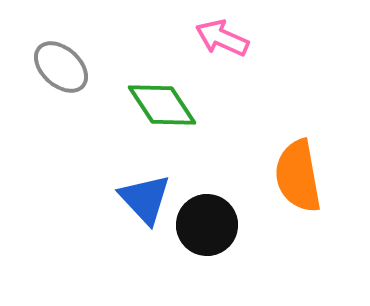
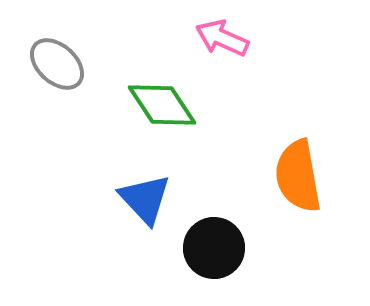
gray ellipse: moved 4 px left, 3 px up
black circle: moved 7 px right, 23 px down
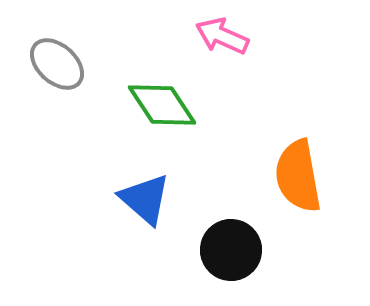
pink arrow: moved 2 px up
blue triangle: rotated 6 degrees counterclockwise
black circle: moved 17 px right, 2 px down
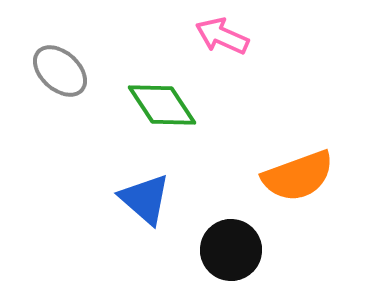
gray ellipse: moved 3 px right, 7 px down
orange semicircle: rotated 100 degrees counterclockwise
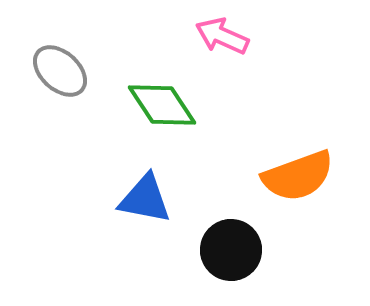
blue triangle: rotated 30 degrees counterclockwise
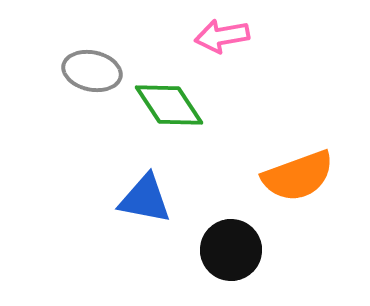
pink arrow: rotated 34 degrees counterclockwise
gray ellipse: moved 32 px right; rotated 30 degrees counterclockwise
green diamond: moved 7 px right
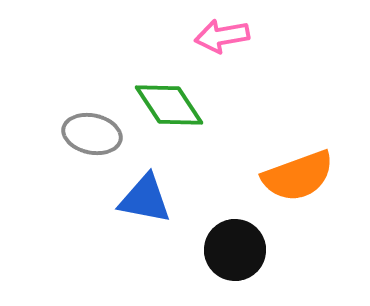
gray ellipse: moved 63 px down
black circle: moved 4 px right
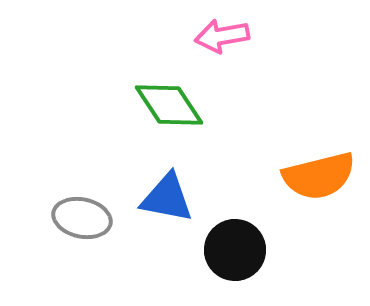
gray ellipse: moved 10 px left, 84 px down
orange semicircle: moved 21 px right; rotated 6 degrees clockwise
blue triangle: moved 22 px right, 1 px up
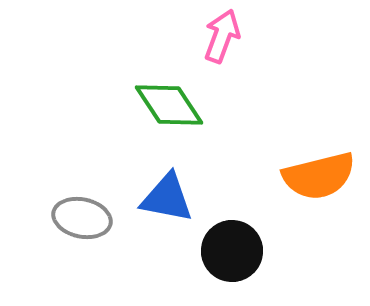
pink arrow: rotated 120 degrees clockwise
black circle: moved 3 px left, 1 px down
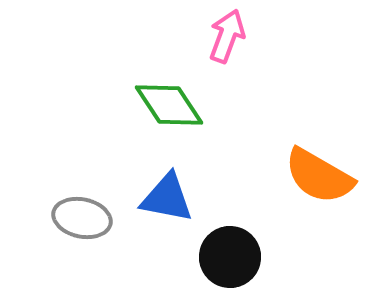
pink arrow: moved 5 px right
orange semicircle: rotated 44 degrees clockwise
black circle: moved 2 px left, 6 px down
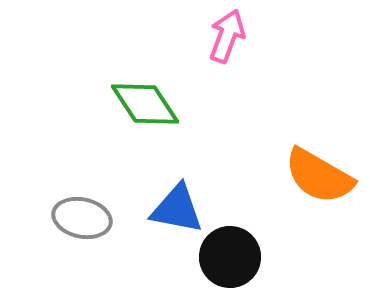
green diamond: moved 24 px left, 1 px up
blue triangle: moved 10 px right, 11 px down
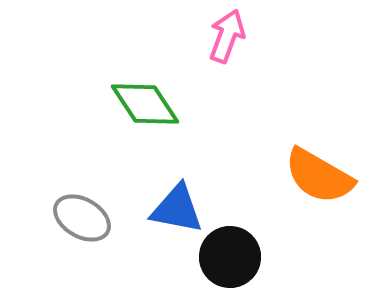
gray ellipse: rotated 18 degrees clockwise
